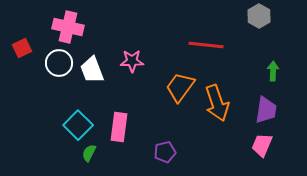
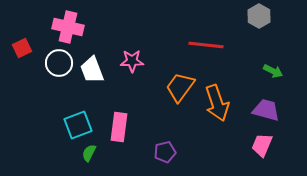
green arrow: rotated 114 degrees clockwise
purple trapezoid: rotated 84 degrees counterclockwise
cyan square: rotated 24 degrees clockwise
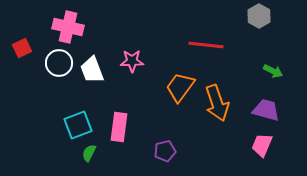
purple pentagon: moved 1 px up
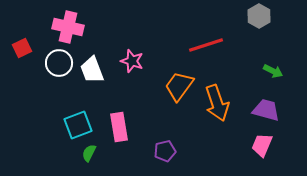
red line: rotated 24 degrees counterclockwise
pink star: rotated 20 degrees clockwise
orange trapezoid: moved 1 px left, 1 px up
pink rectangle: rotated 16 degrees counterclockwise
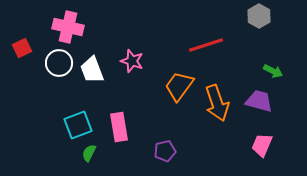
purple trapezoid: moved 7 px left, 9 px up
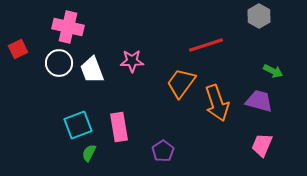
red square: moved 4 px left, 1 px down
pink star: rotated 20 degrees counterclockwise
orange trapezoid: moved 2 px right, 3 px up
purple pentagon: moved 2 px left; rotated 20 degrees counterclockwise
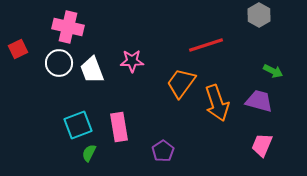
gray hexagon: moved 1 px up
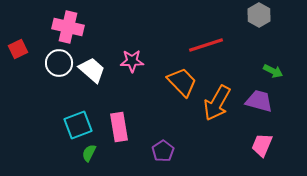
white trapezoid: rotated 152 degrees clockwise
orange trapezoid: moved 1 px right, 1 px up; rotated 100 degrees clockwise
orange arrow: rotated 48 degrees clockwise
